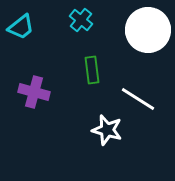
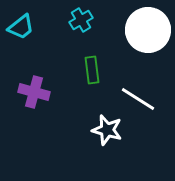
cyan cross: rotated 20 degrees clockwise
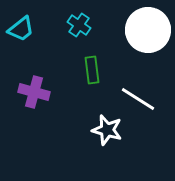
cyan cross: moved 2 px left, 5 px down; rotated 25 degrees counterclockwise
cyan trapezoid: moved 2 px down
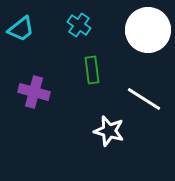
white line: moved 6 px right
white star: moved 2 px right, 1 px down
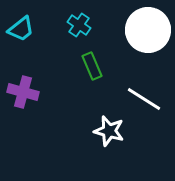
green rectangle: moved 4 px up; rotated 16 degrees counterclockwise
purple cross: moved 11 px left
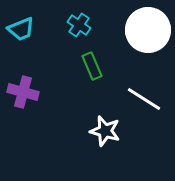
cyan trapezoid: rotated 16 degrees clockwise
white star: moved 4 px left
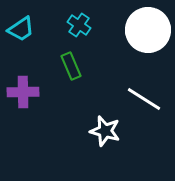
cyan trapezoid: rotated 12 degrees counterclockwise
green rectangle: moved 21 px left
purple cross: rotated 16 degrees counterclockwise
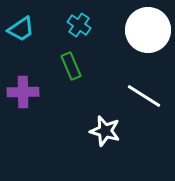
white line: moved 3 px up
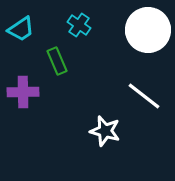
green rectangle: moved 14 px left, 5 px up
white line: rotated 6 degrees clockwise
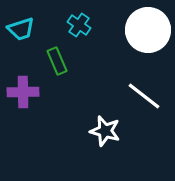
cyan trapezoid: rotated 16 degrees clockwise
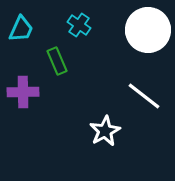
cyan trapezoid: rotated 48 degrees counterclockwise
white star: rotated 28 degrees clockwise
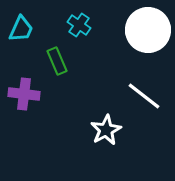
purple cross: moved 1 px right, 2 px down; rotated 8 degrees clockwise
white star: moved 1 px right, 1 px up
